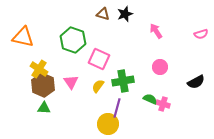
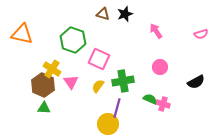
orange triangle: moved 1 px left, 3 px up
yellow cross: moved 13 px right
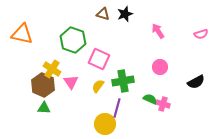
pink arrow: moved 2 px right
yellow circle: moved 3 px left
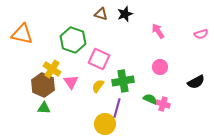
brown triangle: moved 2 px left
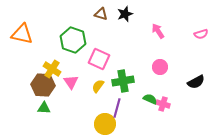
brown hexagon: rotated 20 degrees counterclockwise
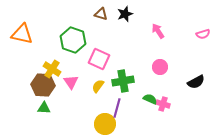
pink semicircle: moved 2 px right
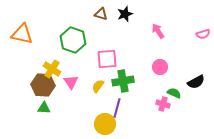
pink square: moved 8 px right; rotated 30 degrees counterclockwise
green semicircle: moved 24 px right, 6 px up
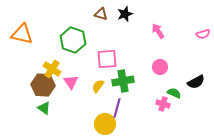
green triangle: rotated 32 degrees clockwise
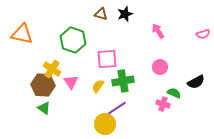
purple line: rotated 42 degrees clockwise
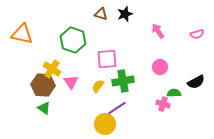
pink semicircle: moved 6 px left
green semicircle: rotated 24 degrees counterclockwise
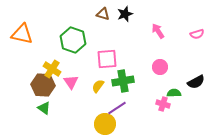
brown triangle: moved 2 px right
